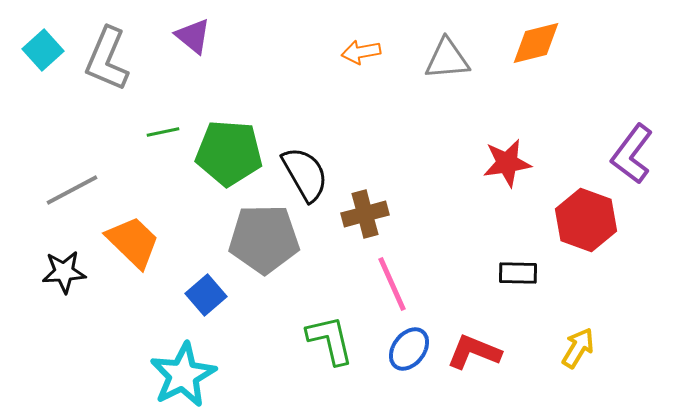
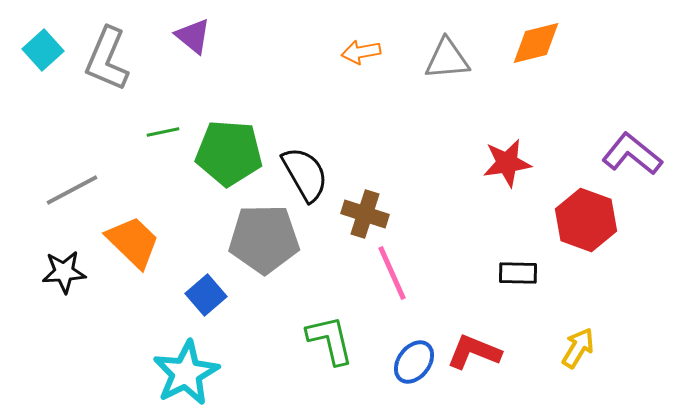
purple L-shape: rotated 92 degrees clockwise
brown cross: rotated 33 degrees clockwise
pink line: moved 11 px up
blue ellipse: moved 5 px right, 13 px down
cyan star: moved 3 px right, 2 px up
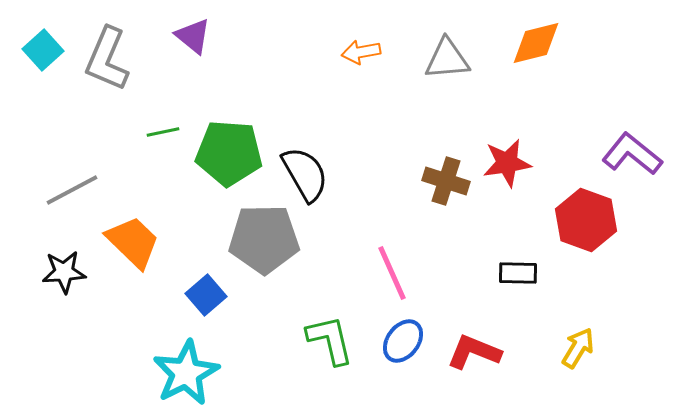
brown cross: moved 81 px right, 33 px up
blue ellipse: moved 11 px left, 21 px up
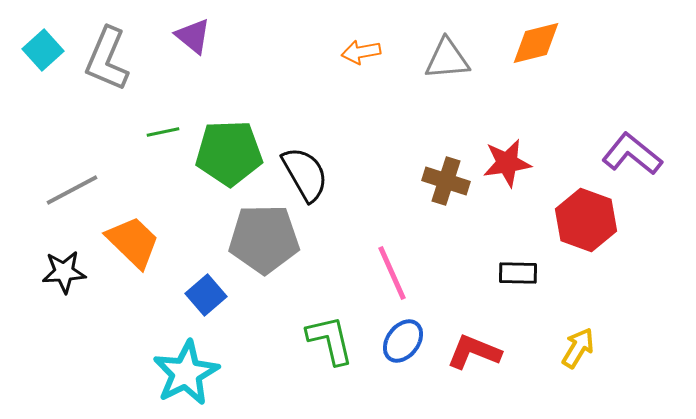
green pentagon: rotated 6 degrees counterclockwise
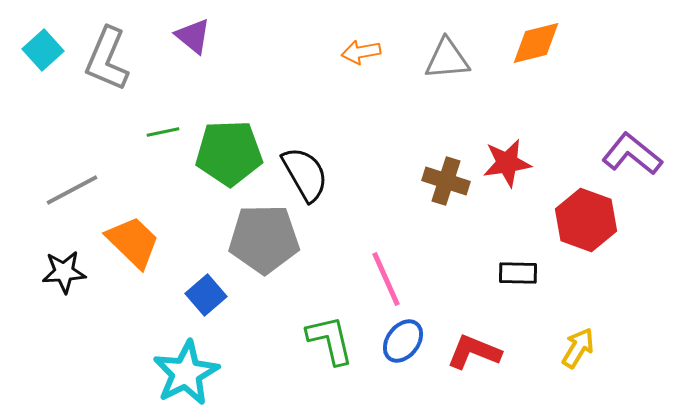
pink line: moved 6 px left, 6 px down
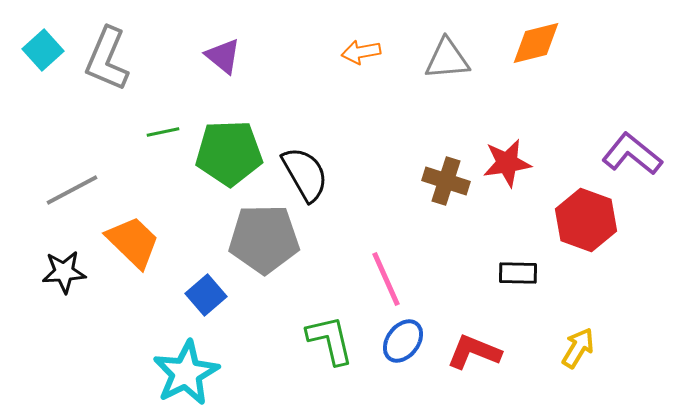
purple triangle: moved 30 px right, 20 px down
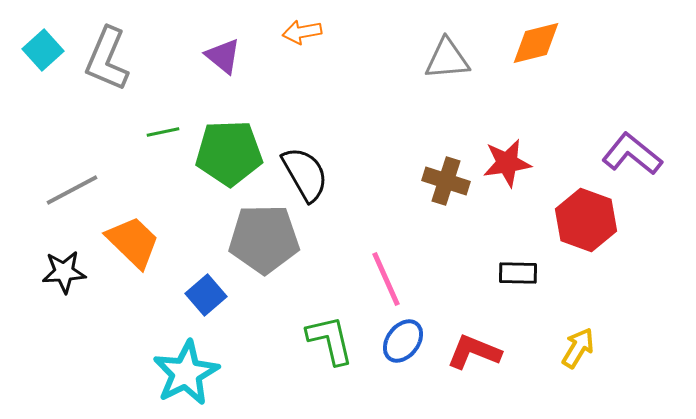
orange arrow: moved 59 px left, 20 px up
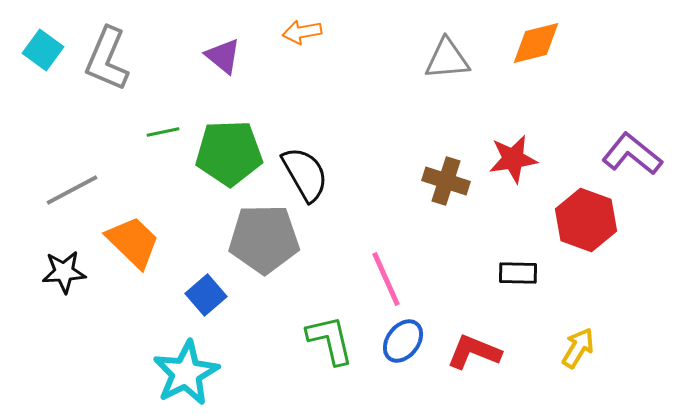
cyan square: rotated 12 degrees counterclockwise
red star: moved 6 px right, 4 px up
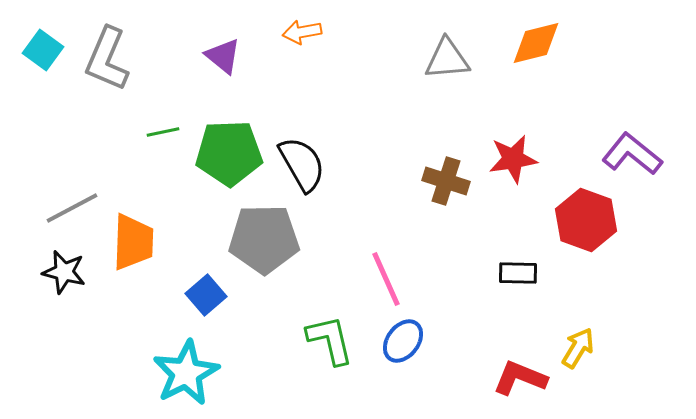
black semicircle: moved 3 px left, 10 px up
gray line: moved 18 px down
orange trapezoid: rotated 48 degrees clockwise
black star: rotated 18 degrees clockwise
red L-shape: moved 46 px right, 26 px down
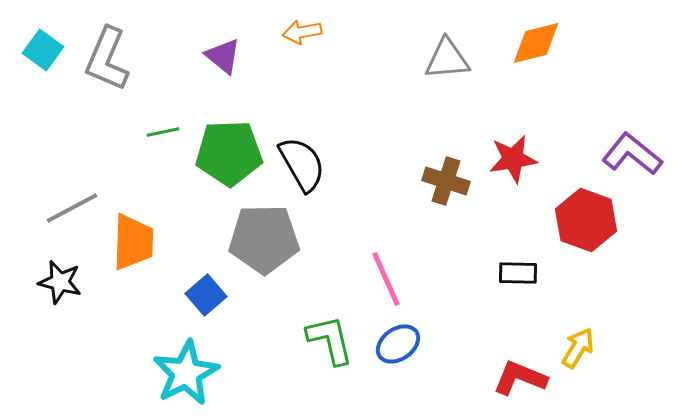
black star: moved 4 px left, 10 px down
blue ellipse: moved 5 px left, 3 px down; rotated 18 degrees clockwise
